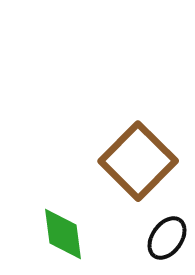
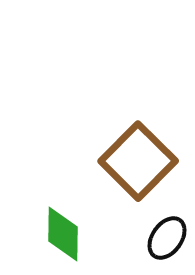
green diamond: rotated 8 degrees clockwise
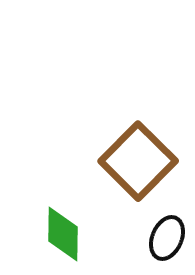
black ellipse: rotated 12 degrees counterclockwise
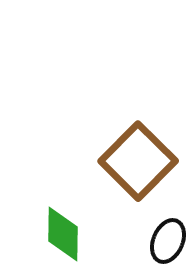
black ellipse: moved 1 px right, 3 px down
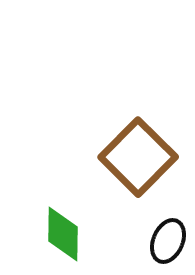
brown square: moved 4 px up
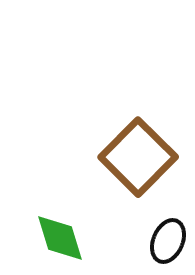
green diamond: moved 3 px left, 4 px down; rotated 18 degrees counterclockwise
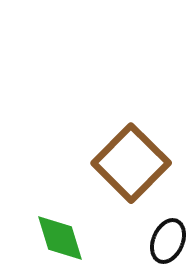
brown square: moved 7 px left, 6 px down
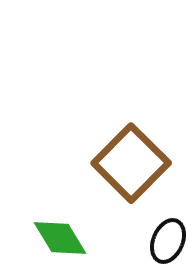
green diamond: rotated 14 degrees counterclockwise
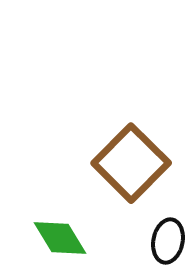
black ellipse: rotated 12 degrees counterclockwise
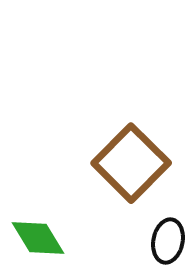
green diamond: moved 22 px left
